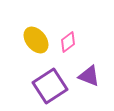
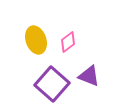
yellow ellipse: rotated 20 degrees clockwise
purple square: moved 2 px right, 2 px up; rotated 16 degrees counterclockwise
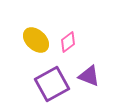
yellow ellipse: rotated 28 degrees counterclockwise
purple square: rotated 20 degrees clockwise
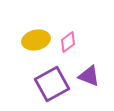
yellow ellipse: rotated 56 degrees counterclockwise
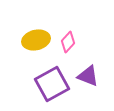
pink diamond: rotated 10 degrees counterclockwise
purple triangle: moved 1 px left
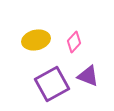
pink diamond: moved 6 px right
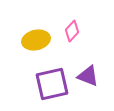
pink diamond: moved 2 px left, 11 px up
purple square: rotated 16 degrees clockwise
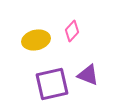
purple triangle: moved 1 px up
